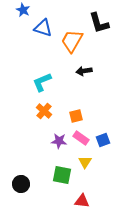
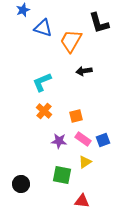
blue star: rotated 24 degrees clockwise
orange trapezoid: moved 1 px left
pink rectangle: moved 2 px right, 1 px down
yellow triangle: rotated 24 degrees clockwise
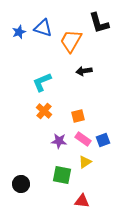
blue star: moved 4 px left, 22 px down
orange square: moved 2 px right
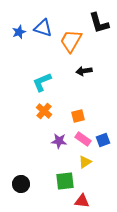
green square: moved 3 px right, 6 px down; rotated 18 degrees counterclockwise
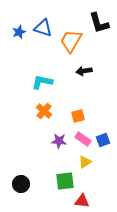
cyan L-shape: rotated 35 degrees clockwise
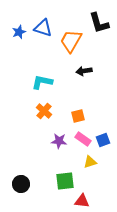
yellow triangle: moved 5 px right; rotated 16 degrees clockwise
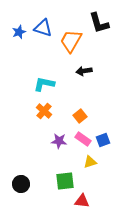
cyan L-shape: moved 2 px right, 2 px down
orange square: moved 2 px right; rotated 24 degrees counterclockwise
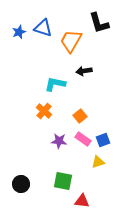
cyan L-shape: moved 11 px right
yellow triangle: moved 8 px right
green square: moved 2 px left; rotated 18 degrees clockwise
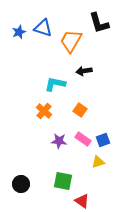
orange square: moved 6 px up; rotated 16 degrees counterclockwise
red triangle: rotated 28 degrees clockwise
